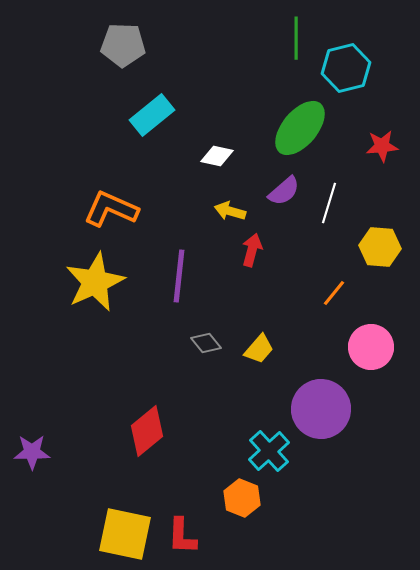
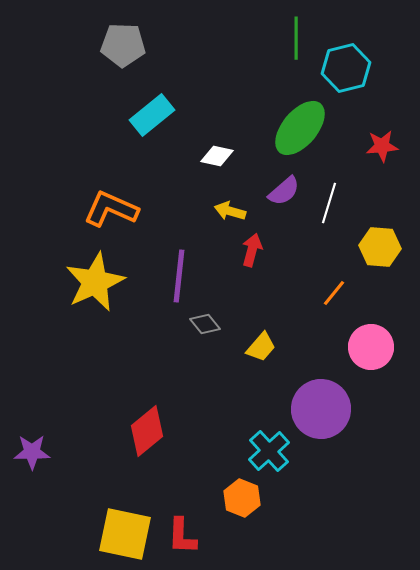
gray diamond: moved 1 px left, 19 px up
yellow trapezoid: moved 2 px right, 2 px up
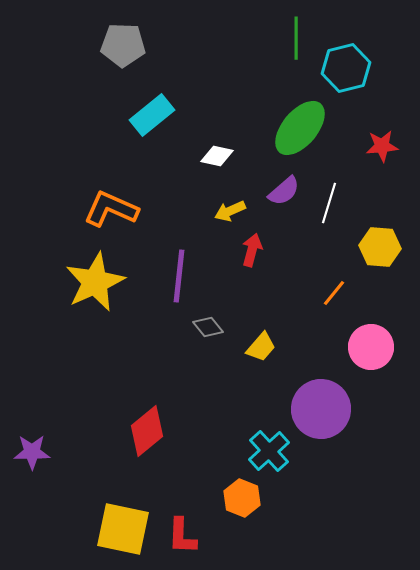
yellow arrow: rotated 40 degrees counterclockwise
gray diamond: moved 3 px right, 3 px down
yellow square: moved 2 px left, 5 px up
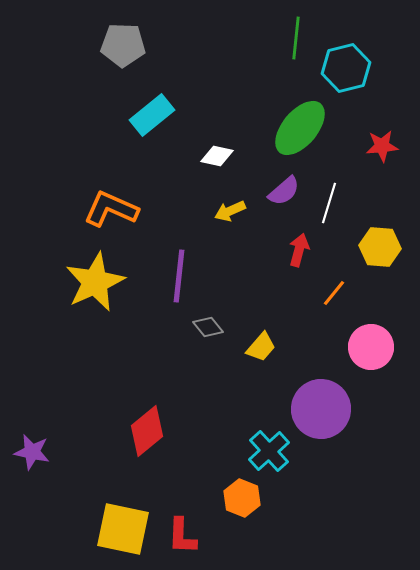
green line: rotated 6 degrees clockwise
red arrow: moved 47 px right
purple star: rotated 12 degrees clockwise
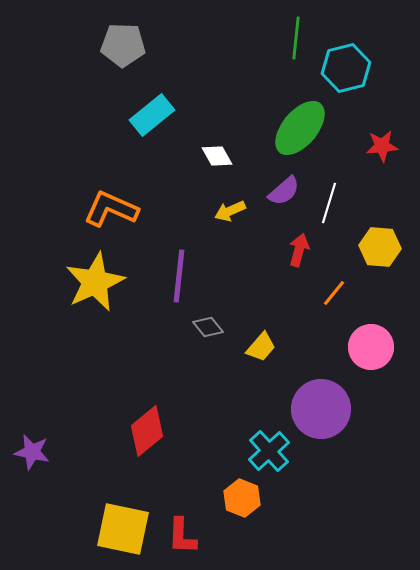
white diamond: rotated 48 degrees clockwise
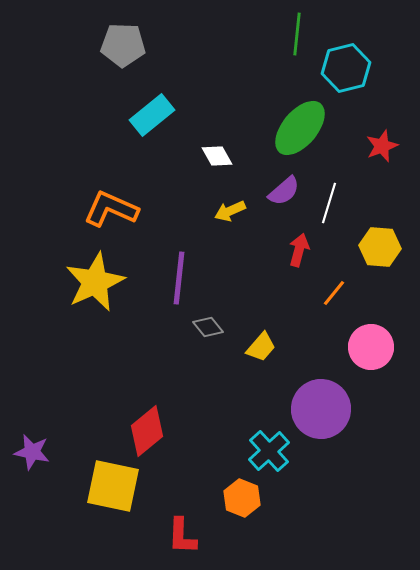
green line: moved 1 px right, 4 px up
red star: rotated 16 degrees counterclockwise
purple line: moved 2 px down
yellow square: moved 10 px left, 43 px up
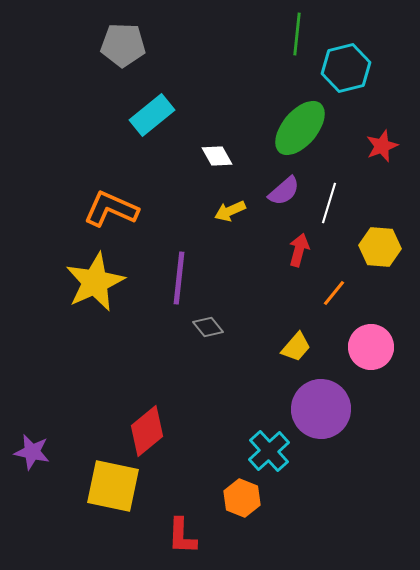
yellow trapezoid: moved 35 px right
